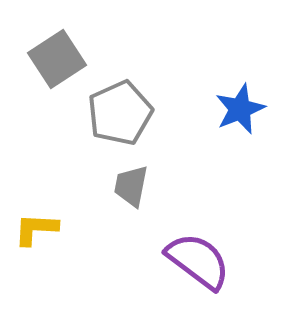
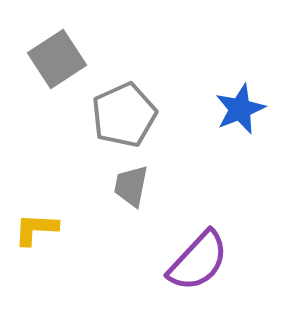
gray pentagon: moved 4 px right, 2 px down
purple semicircle: rotated 96 degrees clockwise
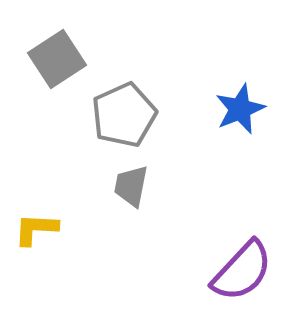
purple semicircle: moved 44 px right, 10 px down
